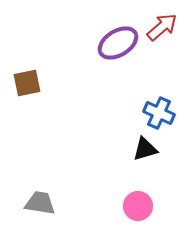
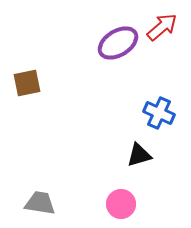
black triangle: moved 6 px left, 6 px down
pink circle: moved 17 px left, 2 px up
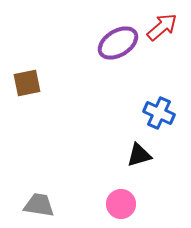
gray trapezoid: moved 1 px left, 2 px down
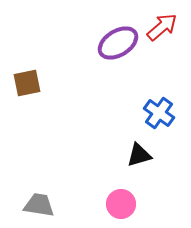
blue cross: rotated 12 degrees clockwise
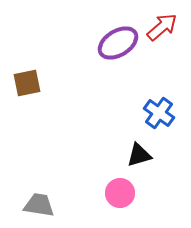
pink circle: moved 1 px left, 11 px up
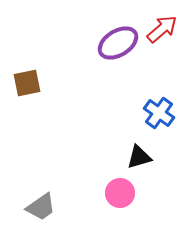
red arrow: moved 2 px down
black triangle: moved 2 px down
gray trapezoid: moved 2 px right, 2 px down; rotated 136 degrees clockwise
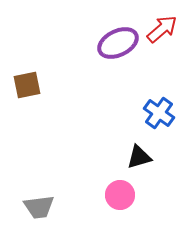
purple ellipse: rotated 6 degrees clockwise
brown square: moved 2 px down
pink circle: moved 2 px down
gray trapezoid: moved 2 px left; rotated 28 degrees clockwise
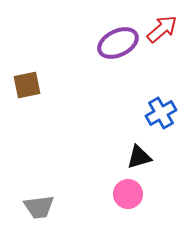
blue cross: moved 2 px right; rotated 24 degrees clockwise
pink circle: moved 8 px right, 1 px up
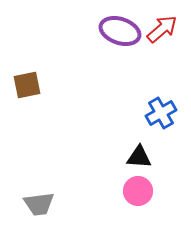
purple ellipse: moved 2 px right, 12 px up; rotated 45 degrees clockwise
black triangle: rotated 20 degrees clockwise
pink circle: moved 10 px right, 3 px up
gray trapezoid: moved 3 px up
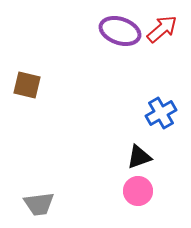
brown square: rotated 24 degrees clockwise
black triangle: rotated 24 degrees counterclockwise
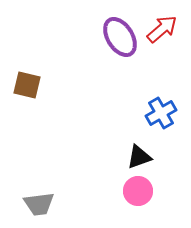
purple ellipse: moved 6 px down; rotated 39 degrees clockwise
